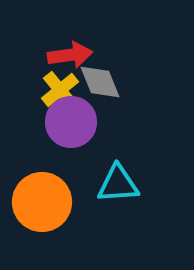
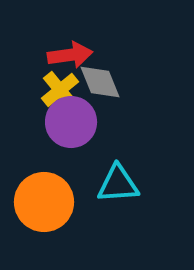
orange circle: moved 2 px right
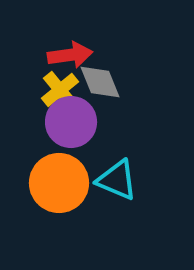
cyan triangle: moved 1 px left, 4 px up; rotated 27 degrees clockwise
orange circle: moved 15 px right, 19 px up
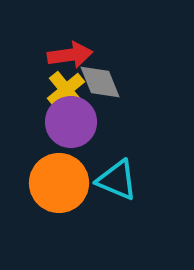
yellow cross: moved 6 px right
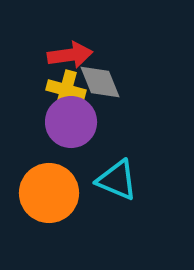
yellow cross: rotated 36 degrees counterclockwise
orange circle: moved 10 px left, 10 px down
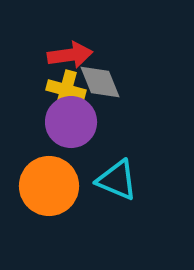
orange circle: moved 7 px up
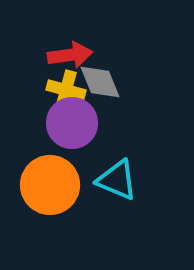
purple circle: moved 1 px right, 1 px down
orange circle: moved 1 px right, 1 px up
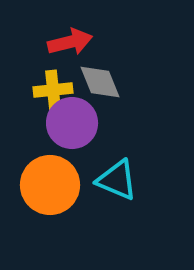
red arrow: moved 13 px up; rotated 6 degrees counterclockwise
yellow cross: moved 13 px left; rotated 21 degrees counterclockwise
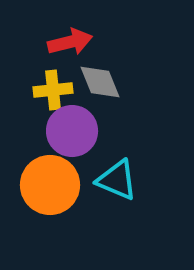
purple circle: moved 8 px down
